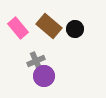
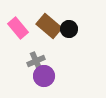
black circle: moved 6 px left
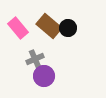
black circle: moved 1 px left, 1 px up
gray cross: moved 1 px left, 2 px up
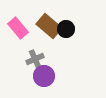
black circle: moved 2 px left, 1 px down
